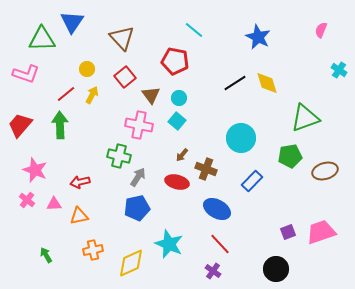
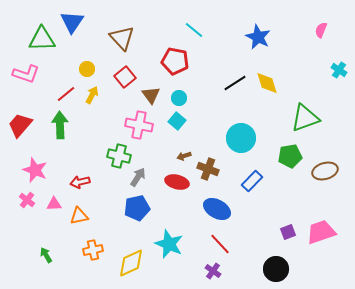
brown arrow at (182, 155): moved 2 px right, 1 px down; rotated 32 degrees clockwise
brown cross at (206, 169): moved 2 px right
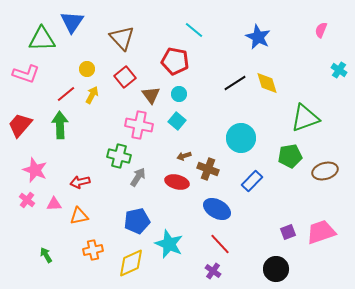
cyan circle at (179, 98): moved 4 px up
blue pentagon at (137, 208): moved 13 px down
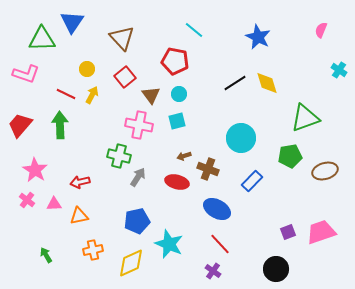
red line at (66, 94): rotated 66 degrees clockwise
cyan square at (177, 121): rotated 36 degrees clockwise
pink star at (35, 170): rotated 10 degrees clockwise
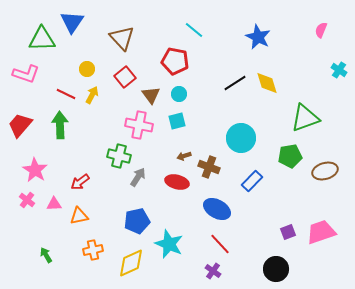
brown cross at (208, 169): moved 1 px right, 2 px up
red arrow at (80, 182): rotated 24 degrees counterclockwise
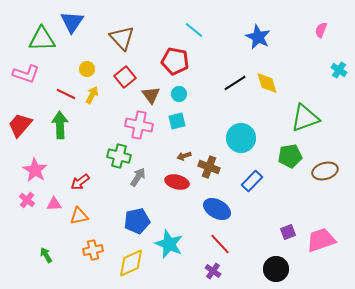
pink trapezoid at (321, 232): moved 8 px down
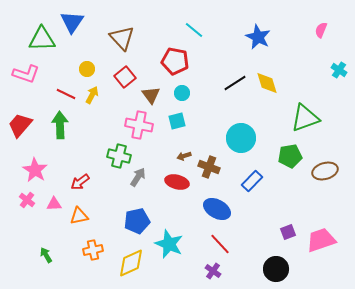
cyan circle at (179, 94): moved 3 px right, 1 px up
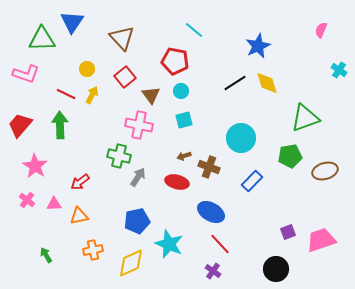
blue star at (258, 37): moved 9 px down; rotated 20 degrees clockwise
cyan circle at (182, 93): moved 1 px left, 2 px up
cyan square at (177, 121): moved 7 px right, 1 px up
pink star at (35, 170): moved 4 px up
blue ellipse at (217, 209): moved 6 px left, 3 px down
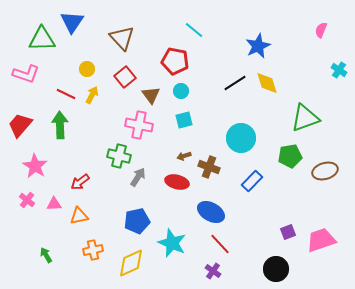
cyan star at (169, 244): moved 3 px right, 1 px up
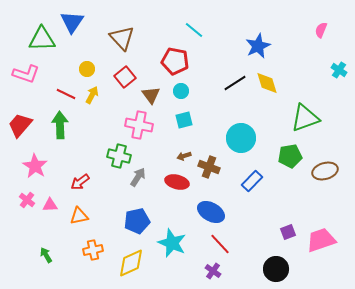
pink triangle at (54, 204): moved 4 px left, 1 px down
